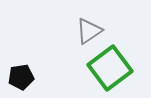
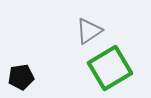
green square: rotated 6 degrees clockwise
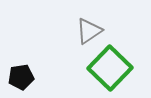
green square: rotated 15 degrees counterclockwise
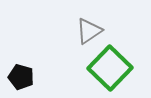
black pentagon: rotated 25 degrees clockwise
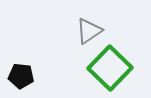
black pentagon: moved 1 px up; rotated 10 degrees counterclockwise
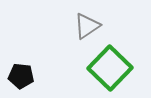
gray triangle: moved 2 px left, 5 px up
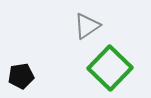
black pentagon: rotated 15 degrees counterclockwise
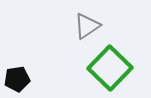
black pentagon: moved 4 px left, 3 px down
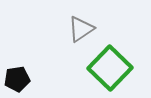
gray triangle: moved 6 px left, 3 px down
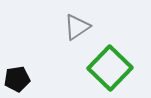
gray triangle: moved 4 px left, 2 px up
